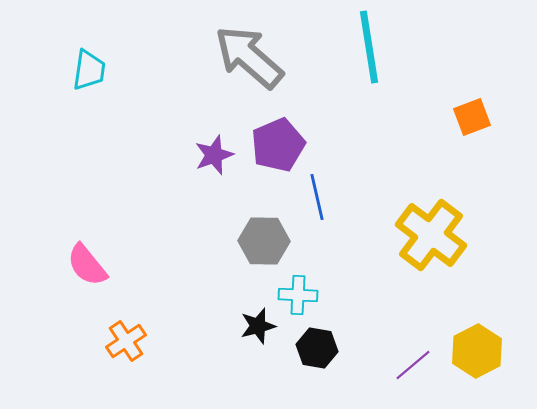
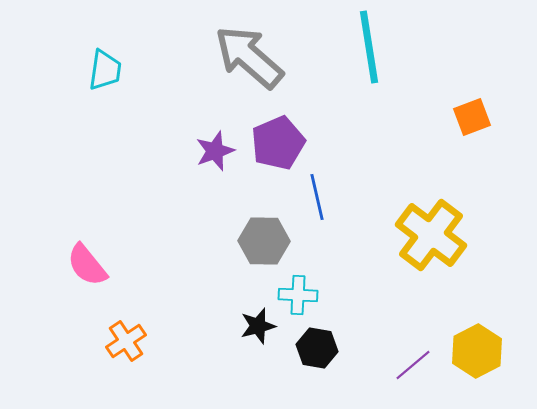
cyan trapezoid: moved 16 px right
purple pentagon: moved 2 px up
purple star: moved 1 px right, 4 px up
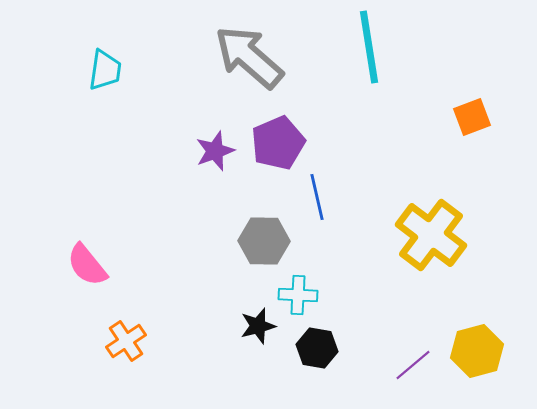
yellow hexagon: rotated 12 degrees clockwise
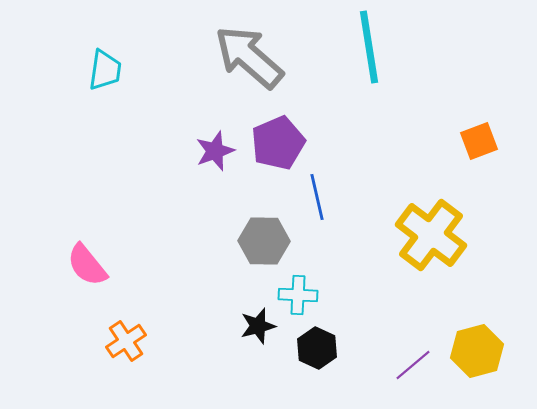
orange square: moved 7 px right, 24 px down
black hexagon: rotated 15 degrees clockwise
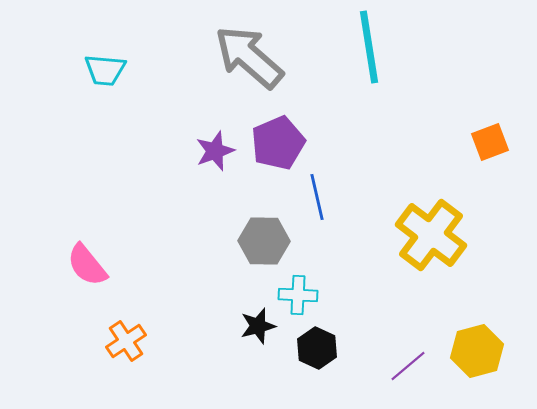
cyan trapezoid: rotated 87 degrees clockwise
orange square: moved 11 px right, 1 px down
purple line: moved 5 px left, 1 px down
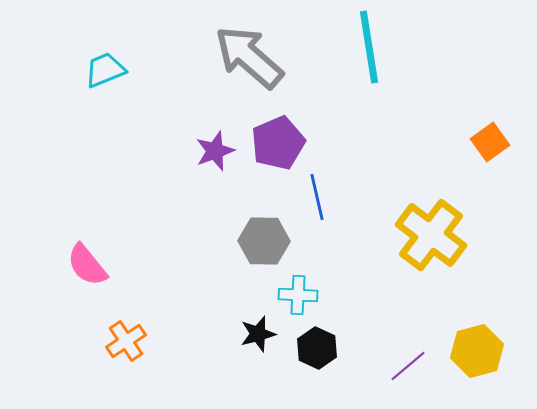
cyan trapezoid: rotated 153 degrees clockwise
orange square: rotated 15 degrees counterclockwise
black star: moved 8 px down
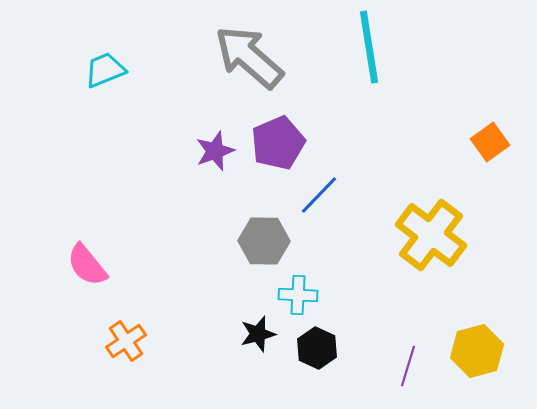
blue line: moved 2 px right, 2 px up; rotated 57 degrees clockwise
purple line: rotated 33 degrees counterclockwise
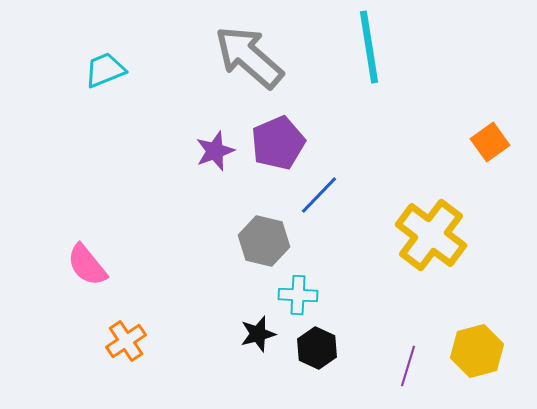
gray hexagon: rotated 12 degrees clockwise
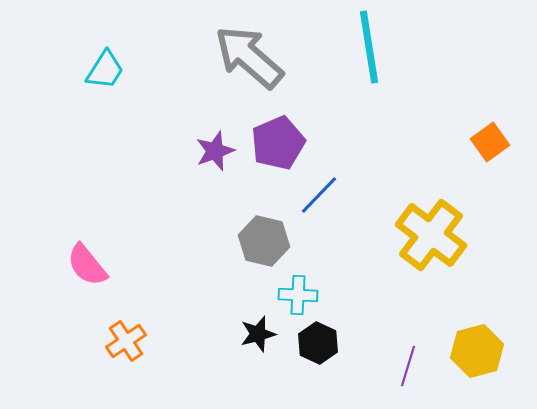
cyan trapezoid: rotated 144 degrees clockwise
black hexagon: moved 1 px right, 5 px up
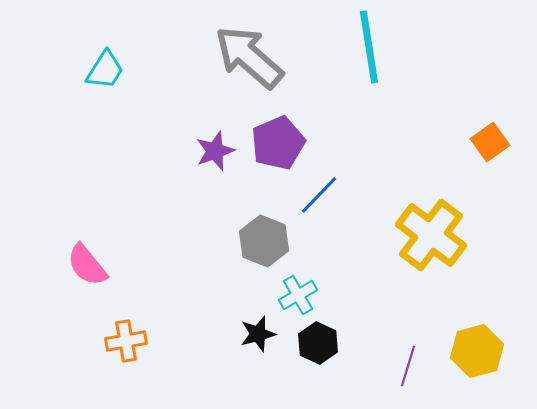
gray hexagon: rotated 9 degrees clockwise
cyan cross: rotated 33 degrees counterclockwise
orange cross: rotated 24 degrees clockwise
